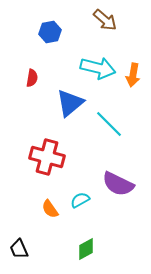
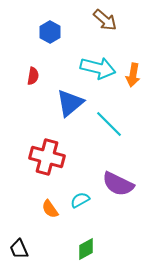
blue hexagon: rotated 20 degrees counterclockwise
red semicircle: moved 1 px right, 2 px up
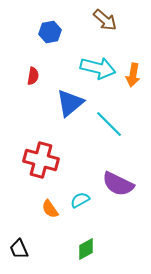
blue hexagon: rotated 20 degrees clockwise
red cross: moved 6 px left, 3 px down
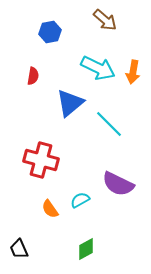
cyan arrow: rotated 12 degrees clockwise
orange arrow: moved 3 px up
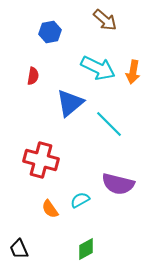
purple semicircle: rotated 12 degrees counterclockwise
